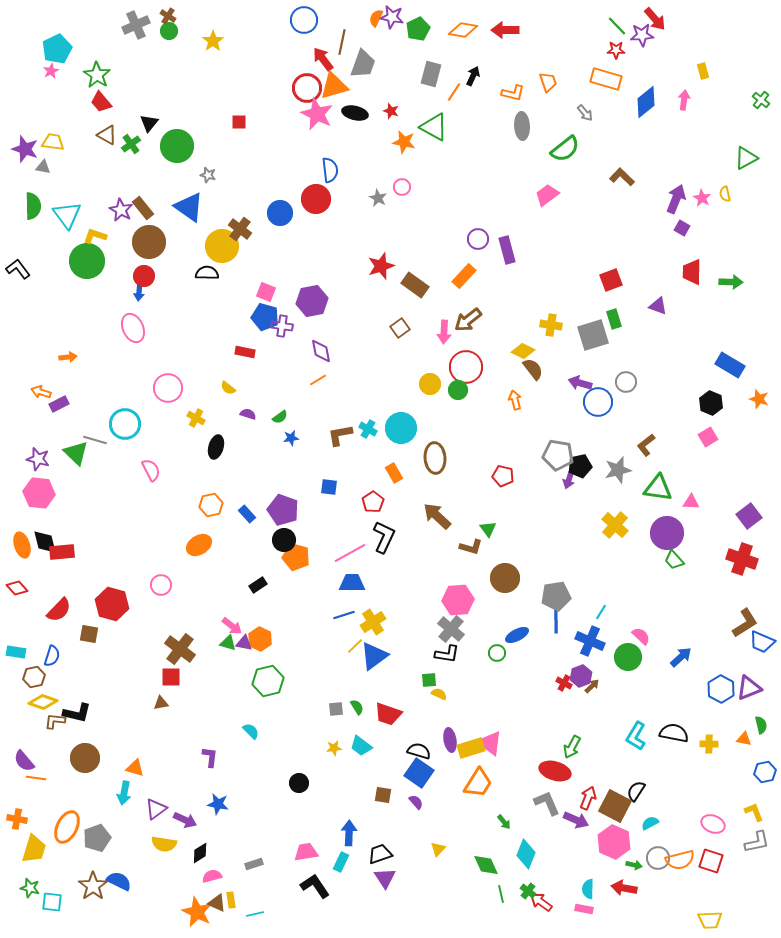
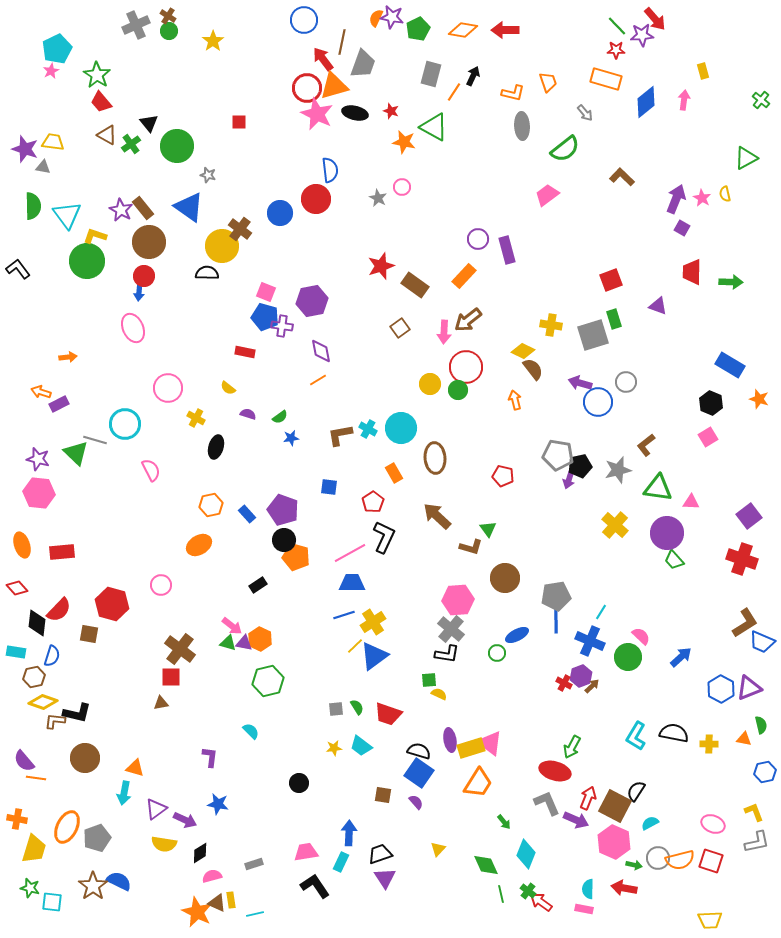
black triangle at (149, 123): rotated 18 degrees counterclockwise
black diamond at (45, 542): moved 8 px left, 81 px down; rotated 20 degrees clockwise
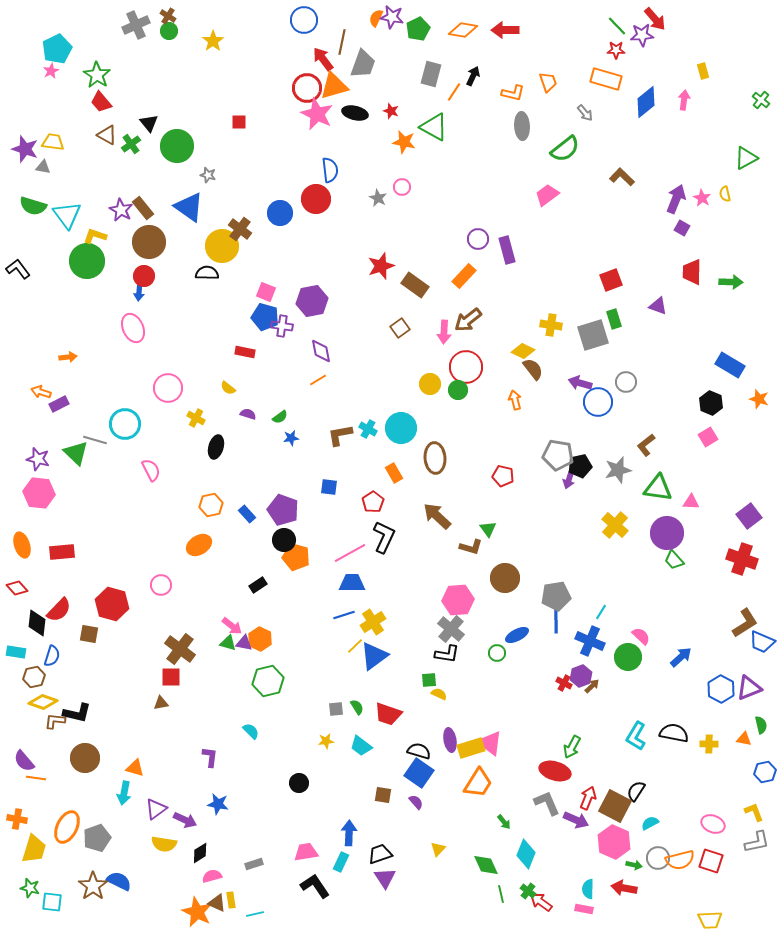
green semicircle at (33, 206): rotated 108 degrees clockwise
yellow star at (334, 748): moved 8 px left, 7 px up
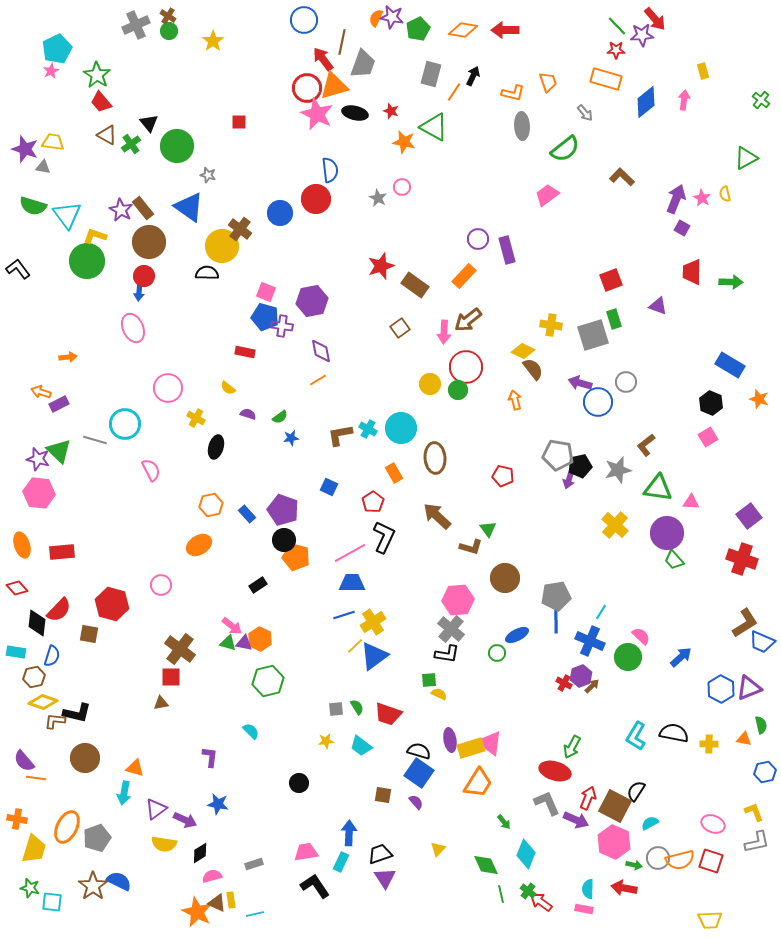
green triangle at (76, 453): moved 17 px left, 2 px up
blue square at (329, 487): rotated 18 degrees clockwise
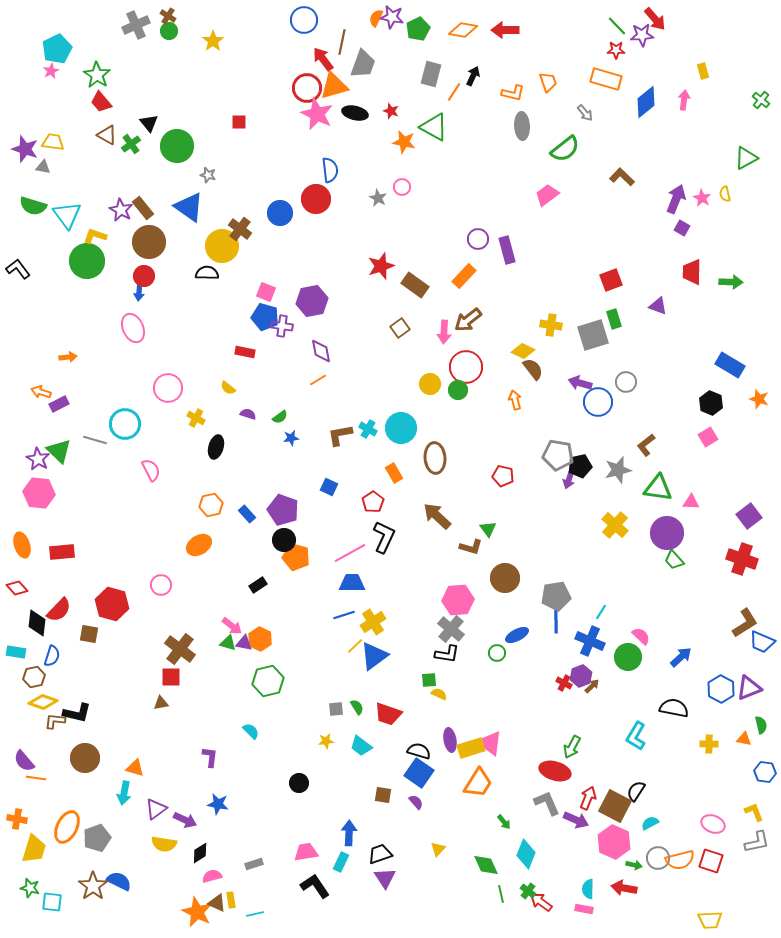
purple star at (38, 459): rotated 15 degrees clockwise
black semicircle at (674, 733): moved 25 px up
blue hexagon at (765, 772): rotated 20 degrees clockwise
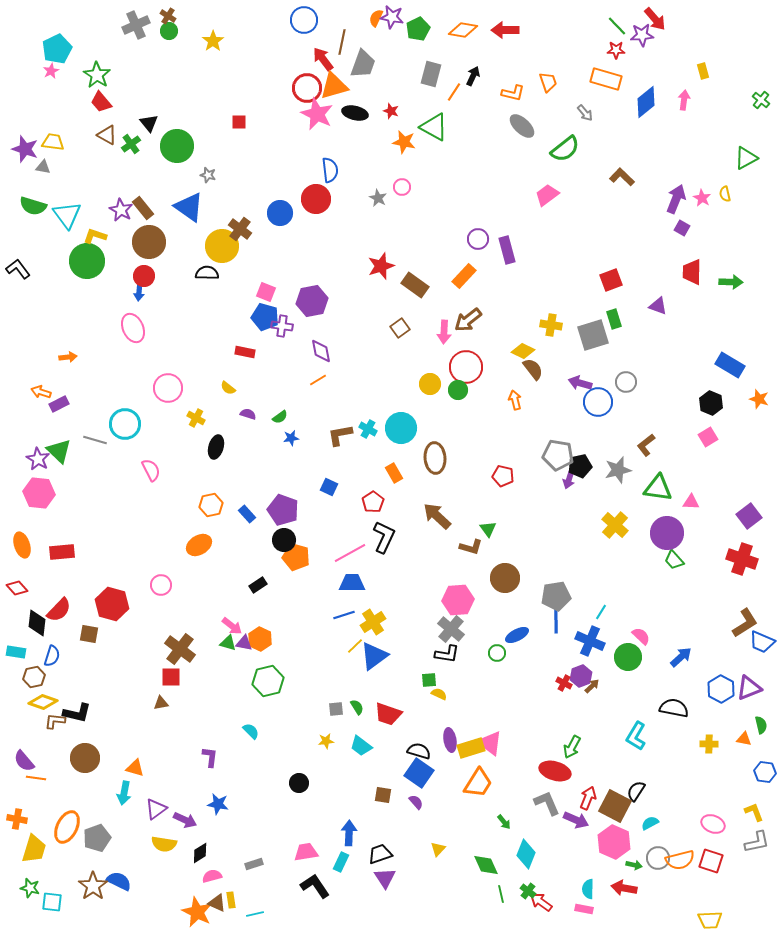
gray ellipse at (522, 126): rotated 44 degrees counterclockwise
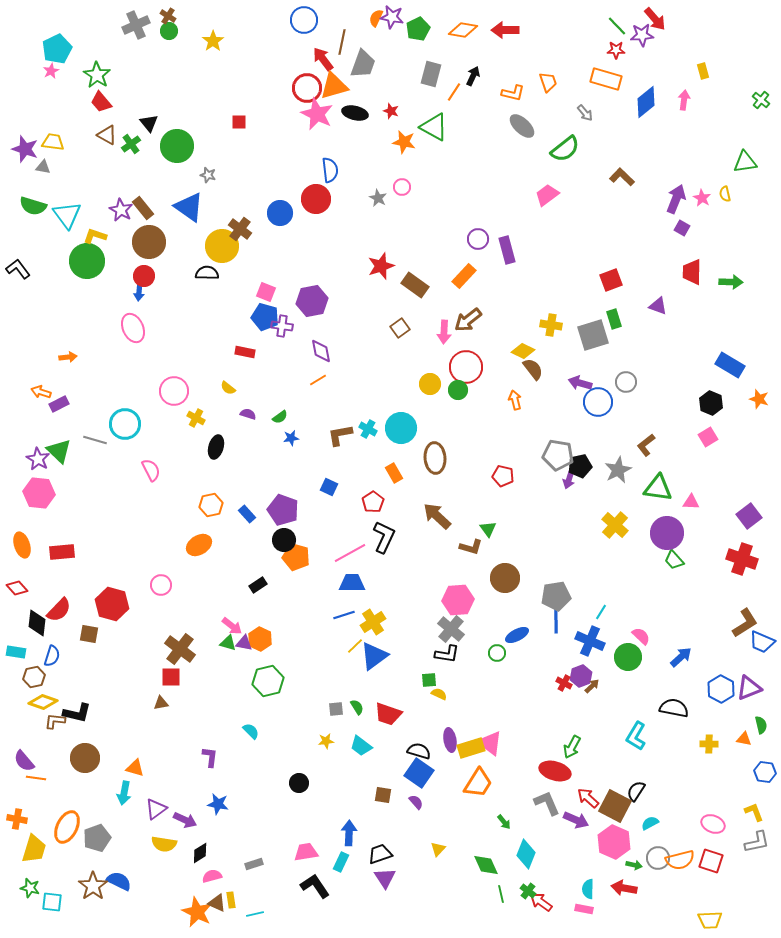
green triangle at (746, 158): moved 1 px left, 4 px down; rotated 20 degrees clockwise
pink circle at (168, 388): moved 6 px right, 3 px down
gray star at (618, 470): rotated 12 degrees counterclockwise
red arrow at (588, 798): rotated 70 degrees counterclockwise
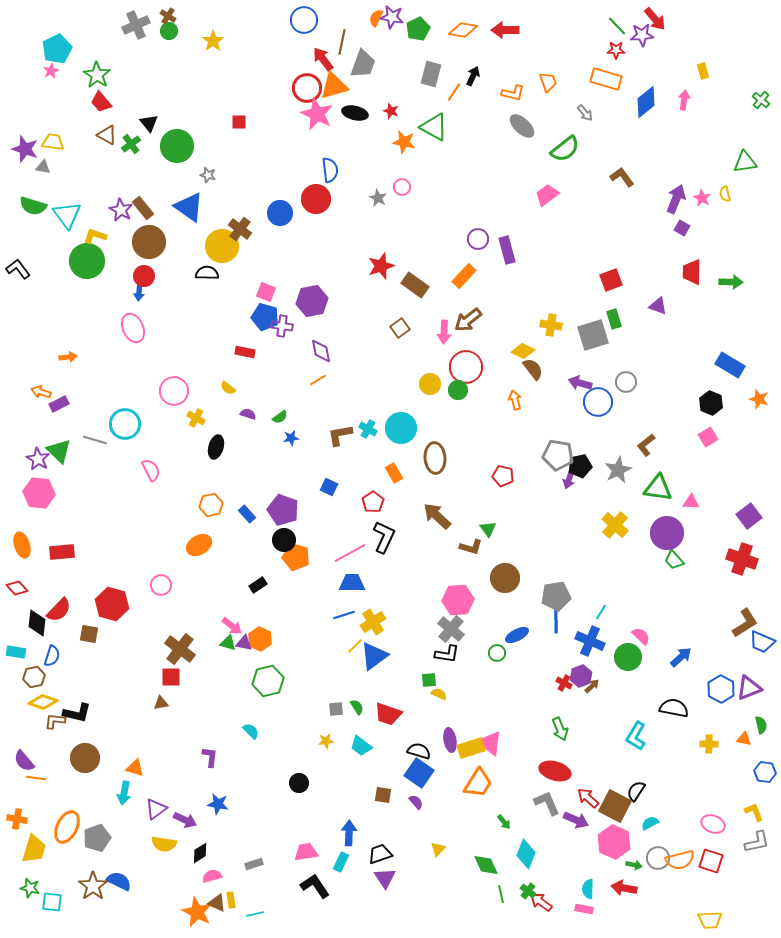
brown L-shape at (622, 177): rotated 10 degrees clockwise
green arrow at (572, 747): moved 12 px left, 18 px up; rotated 50 degrees counterclockwise
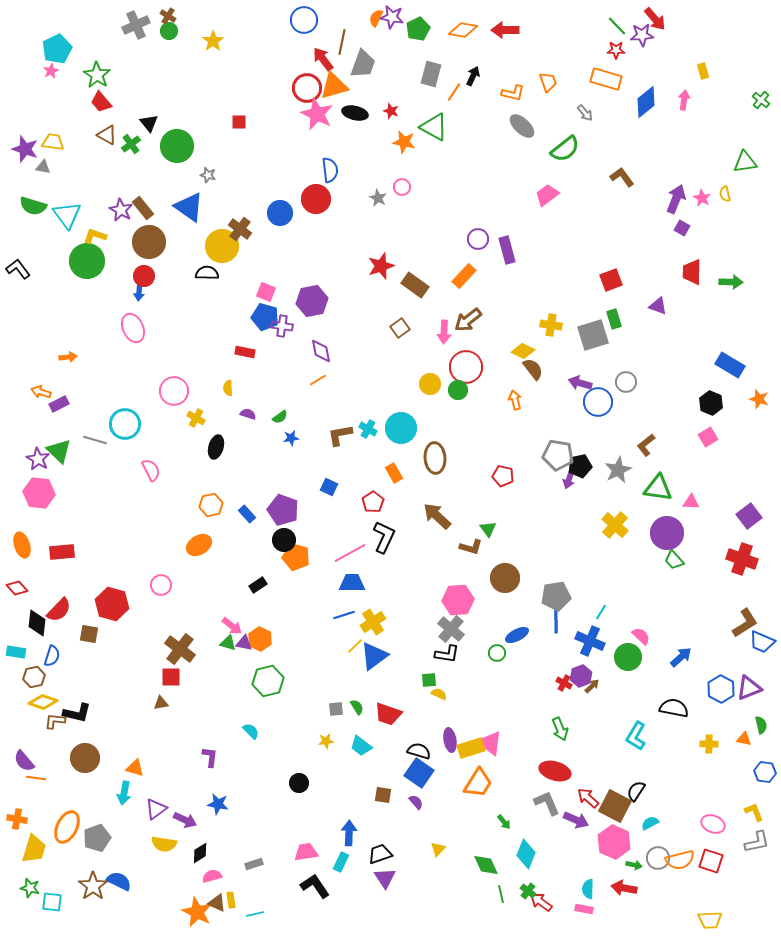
yellow semicircle at (228, 388): rotated 49 degrees clockwise
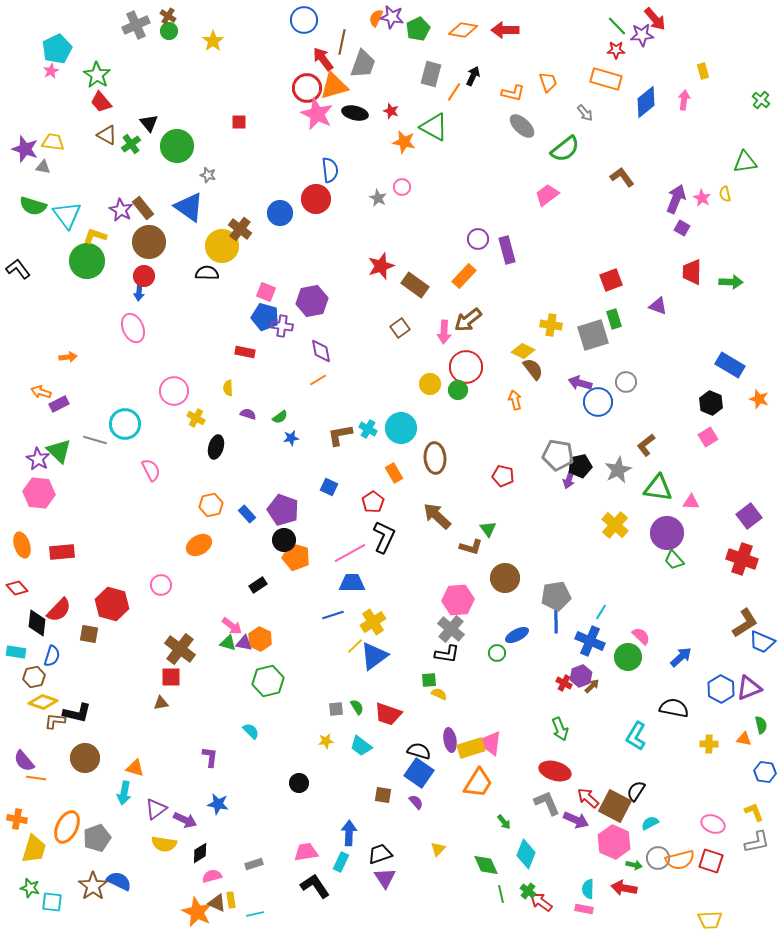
blue line at (344, 615): moved 11 px left
